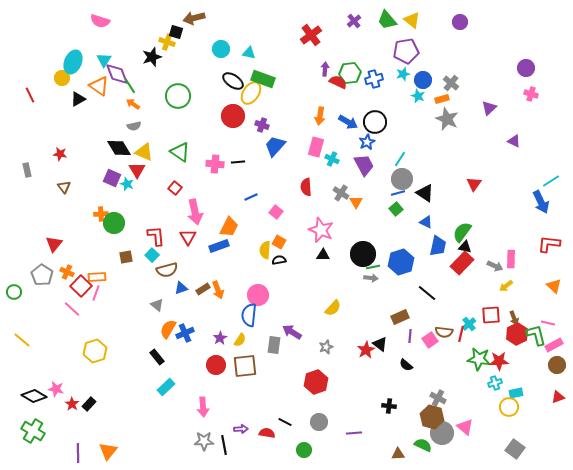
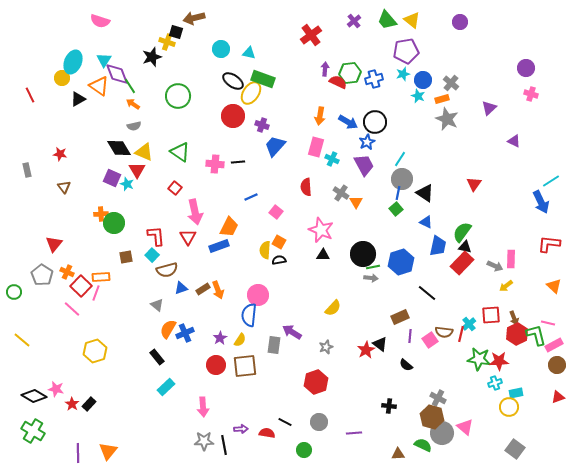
blue line at (398, 193): rotated 64 degrees counterclockwise
orange rectangle at (97, 277): moved 4 px right
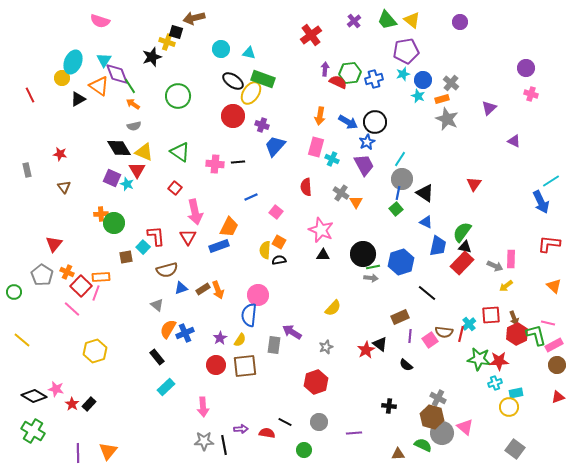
cyan square at (152, 255): moved 9 px left, 8 px up
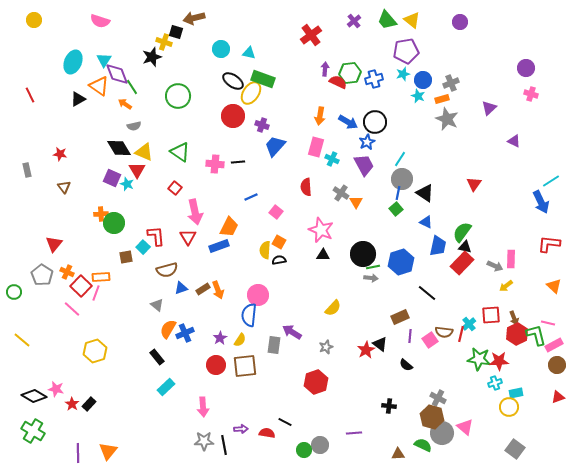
yellow cross at (167, 42): moved 3 px left
yellow circle at (62, 78): moved 28 px left, 58 px up
gray cross at (451, 83): rotated 28 degrees clockwise
green line at (130, 86): moved 2 px right, 1 px down
orange arrow at (133, 104): moved 8 px left
gray circle at (319, 422): moved 1 px right, 23 px down
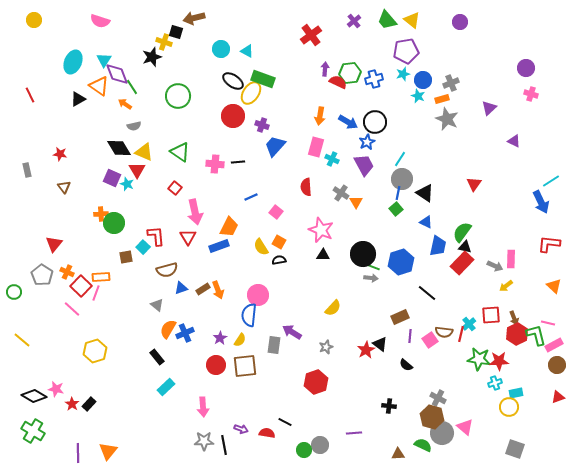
cyan triangle at (249, 53): moved 2 px left, 2 px up; rotated 16 degrees clockwise
yellow semicircle at (265, 250): moved 4 px left, 3 px up; rotated 36 degrees counterclockwise
green line at (373, 267): rotated 32 degrees clockwise
purple arrow at (241, 429): rotated 24 degrees clockwise
gray square at (515, 449): rotated 18 degrees counterclockwise
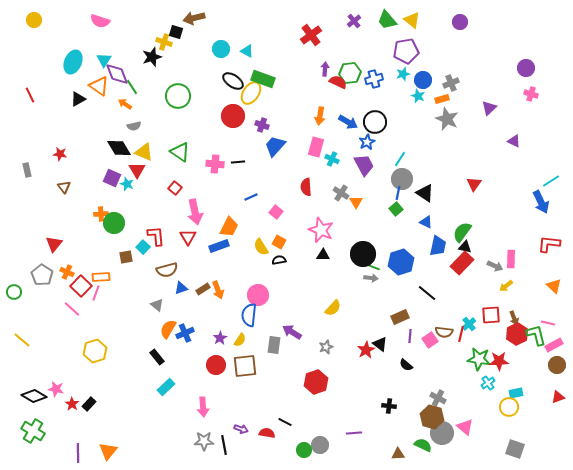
cyan cross at (495, 383): moved 7 px left; rotated 16 degrees counterclockwise
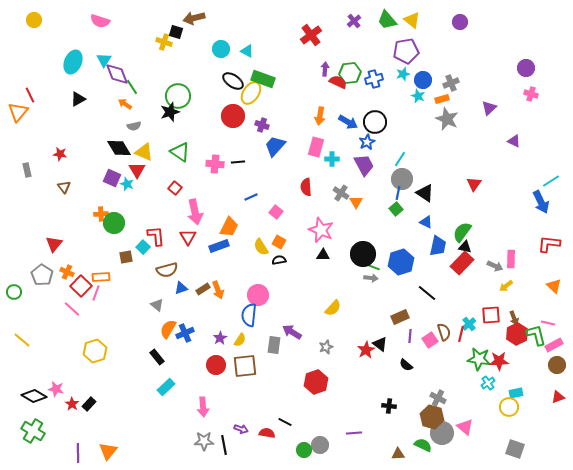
black star at (152, 57): moved 18 px right, 55 px down
orange triangle at (99, 86): moved 81 px left, 26 px down; rotated 35 degrees clockwise
cyan cross at (332, 159): rotated 24 degrees counterclockwise
brown semicircle at (444, 332): rotated 114 degrees counterclockwise
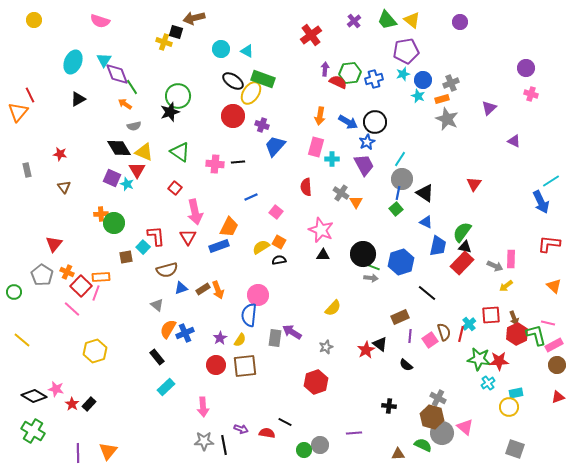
yellow semicircle at (261, 247): rotated 90 degrees clockwise
gray rectangle at (274, 345): moved 1 px right, 7 px up
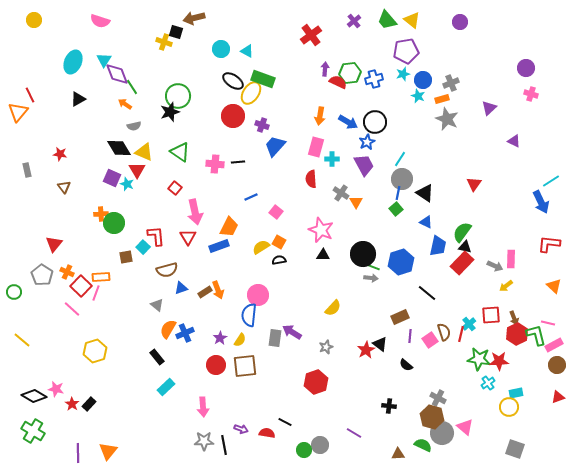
red semicircle at (306, 187): moved 5 px right, 8 px up
brown rectangle at (203, 289): moved 2 px right, 3 px down
purple line at (354, 433): rotated 35 degrees clockwise
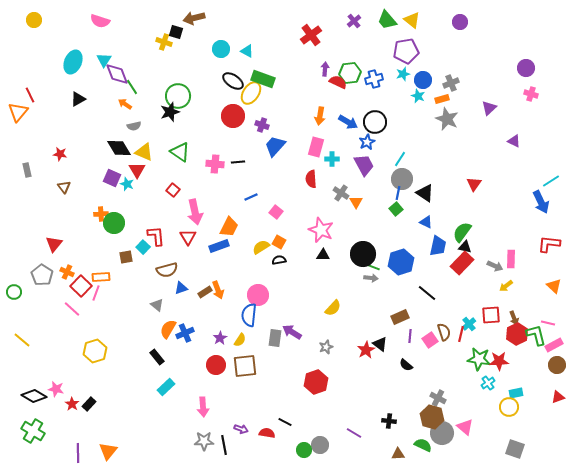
red square at (175, 188): moved 2 px left, 2 px down
black cross at (389, 406): moved 15 px down
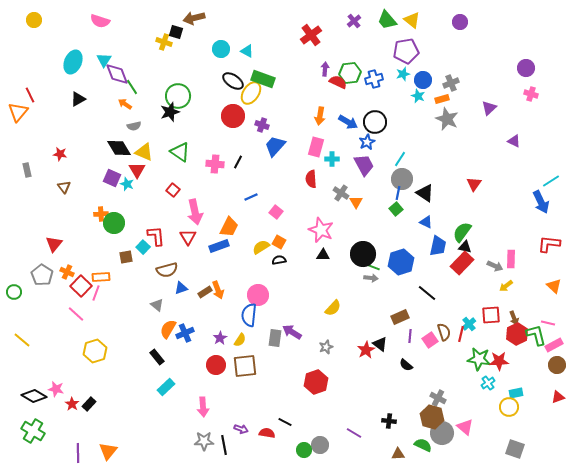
black line at (238, 162): rotated 56 degrees counterclockwise
pink line at (72, 309): moved 4 px right, 5 px down
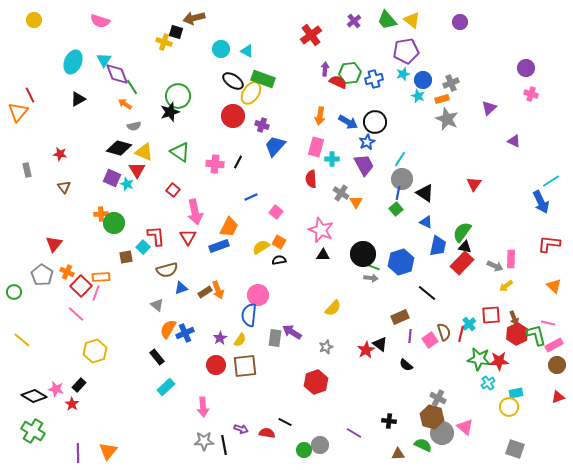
black diamond at (119, 148): rotated 45 degrees counterclockwise
black rectangle at (89, 404): moved 10 px left, 19 px up
